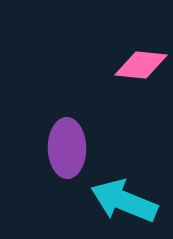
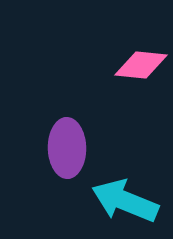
cyan arrow: moved 1 px right
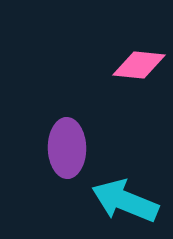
pink diamond: moved 2 px left
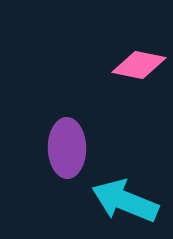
pink diamond: rotated 6 degrees clockwise
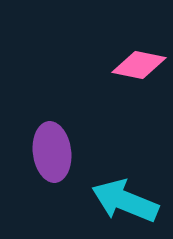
purple ellipse: moved 15 px left, 4 px down; rotated 6 degrees counterclockwise
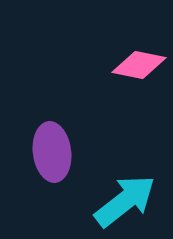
cyan arrow: rotated 120 degrees clockwise
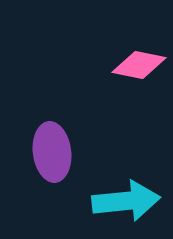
cyan arrow: moved 1 px right; rotated 32 degrees clockwise
